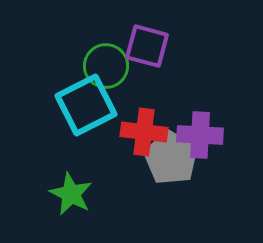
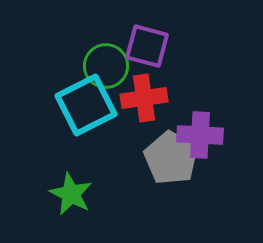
red cross: moved 34 px up; rotated 15 degrees counterclockwise
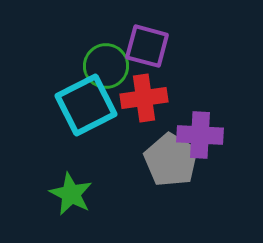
gray pentagon: moved 2 px down
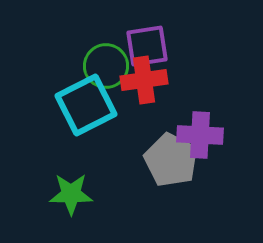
purple square: rotated 24 degrees counterclockwise
red cross: moved 18 px up
gray pentagon: rotated 4 degrees counterclockwise
green star: rotated 27 degrees counterclockwise
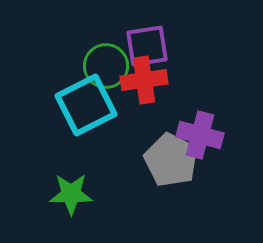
purple cross: rotated 12 degrees clockwise
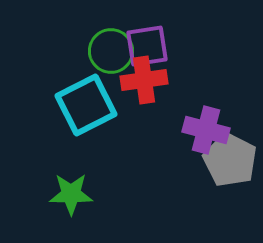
green circle: moved 5 px right, 15 px up
purple cross: moved 6 px right, 5 px up
gray pentagon: moved 59 px right
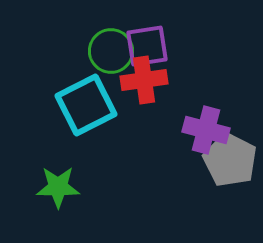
green star: moved 13 px left, 7 px up
